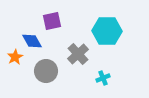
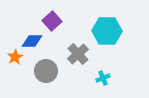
purple square: rotated 30 degrees counterclockwise
blue diamond: rotated 60 degrees counterclockwise
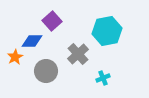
cyan hexagon: rotated 12 degrees counterclockwise
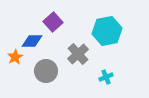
purple square: moved 1 px right, 1 px down
cyan cross: moved 3 px right, 1 px up
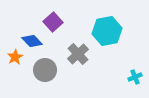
blue diamond: rotated 45 degrees clockwise
gray circle: moved 1 px left, 1 px up
cyan cross: moved 29 px right
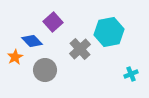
cyan hexagon: moved 2 px right, 1 px down
gray cross: moved 2 px right, 5 px up
cyan cross: moved 4 px left, 3 px up
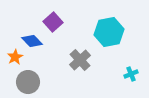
gray cross: moved 11 px down
gray circle: moved 17 px left, 12 px down
